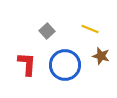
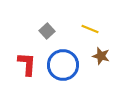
blue circle: moved 2 px left
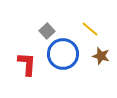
yellow line: rotated 18 degrees clockwise
blue circle: moved 11 px up
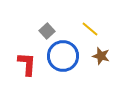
blue circle: moved 2 px down
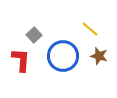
gray square: moved 13 px left, 4 px down
brown star: moved 2 px left
red L-shape: moved 6 px left, 4 px up
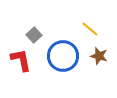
red L-shape: rotated 15 degrees counterclockwise
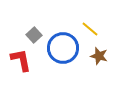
blue circle: moved 8 px up
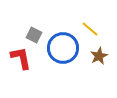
gray square: rotated 21 degrees counterclockwise
brown star: rotated 30 degrees clockwise
red L-shape: moved 2 px up
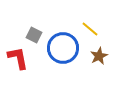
red L-shape: moved 3 px left
